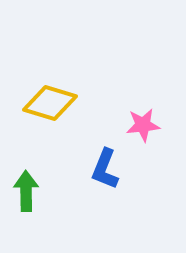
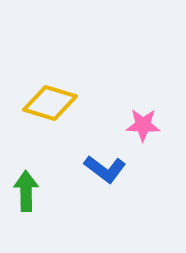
pink star: rotated 8 degrees clockwise
blue L-shape: rotated 75 degrees counterclockwise
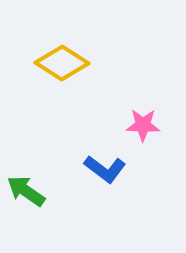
yellow diamond: moved 12 px right, 40 px up; rotated 16 degrees clockwise
green arrow: rotated 54 degrees counterclockwise
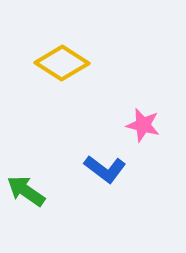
pink star: rotated 12 degrees clockwise
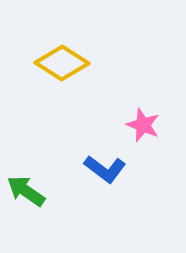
pink star: rotated 8 degrees clockwise
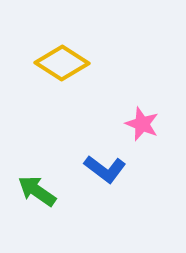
pink star: moved 1 px left, 1 px up
green arrow: moved 11 px right
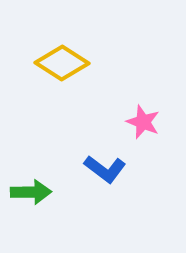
pink star: moved 1 px right, 2 px up
green arrow: moved 6 px left, 1 px down; rotated 144 degrees clockwise
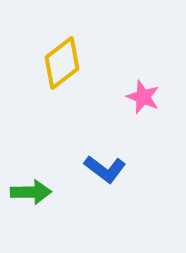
yellow diamond: rotated 70 degrees counterclockwise
pink star: moved 25 px up
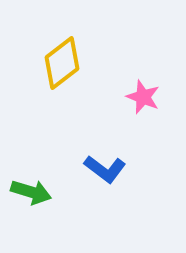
green arrow: rotated 18 degrees clockwise
